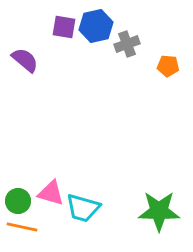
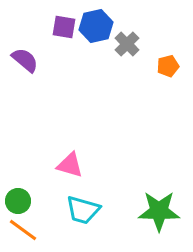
gray cross: rotated 25 degrees counterclockwise
orange pentagon: rotated 20 degrees counterclockwise
pink triangle: moved 19 px right, 28 px up
cyan trapezoid: moved 2 px down
orange line: moved 1 px right, 3 px down; rotated 24 degrees clockwise
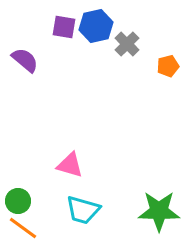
orange line: moved 2 px up
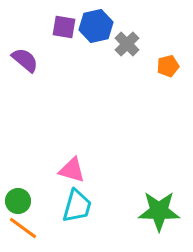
pink triangle: moved 2 px right, 5 px down
cyan trapezoid: moved 6 px left, 4 px up; rotated 90 degrees counterclockwise
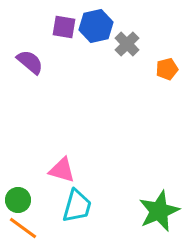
purple semicircle: moved 5 px right, 2 px down
orange pentagon: moved 1 px left, 3 px down
pink triangle: moved 10 px left
green circle: moved 1 px up
green star: rotated 24 degrees counterclockwise
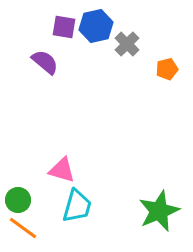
purple semicircle: moved 15 px right
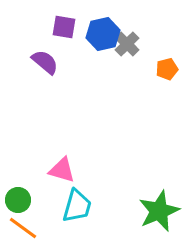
blue hexagon: moved 7 px right, 8 px down
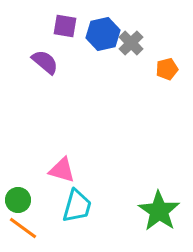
purple square: moved 1 px right, 1 px up
gray cross: moved 4 px right, 1 px up
green star: rotated 15 degrees counterclockwise
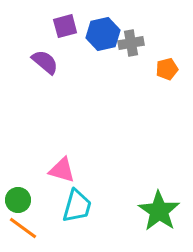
purple square: rotated 25 degrees counterclockwise
gray cross: rotated 35 degrees clockwise
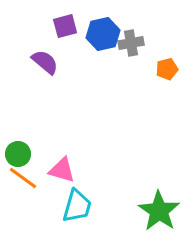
green circle: moved 46 px up
orange line: moved 50 px up
